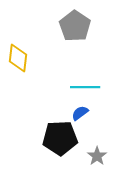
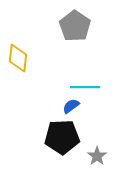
blue semicircle: moved 9 px left, 7 px up
black pentagon: moved 2 px right, 1 px up
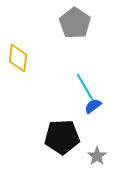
gray pentagon: moved 3 px up
cyan line: rotated 60 degrees clockwise
blue semicircle: moved 22 px right
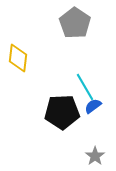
black pentagon: moved 25 px up
gray star: moved 2 px left
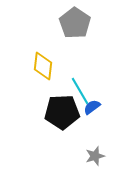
yellow diamond: moved 25 px right, 8 px down
cyan line: moved 5 px left, 4 px down
blue semicircle: moved 1 px left, 1 px down
gray star: rotated 18 degrees clockwise
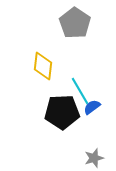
gray star: moved 1 px left, 2 px down
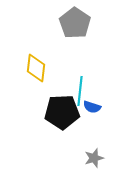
yellow diamond: moved 7 px left, 2 px down
cyan line: rotated 36 degrees clockwise
blue semicircle: rotated 126 degrees counterclockwise
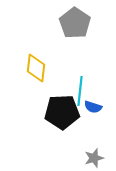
blue semicircle: moved 1 px right
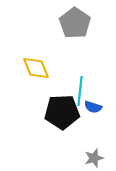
yellow diamond: rotated 28 degrees counterclockwise
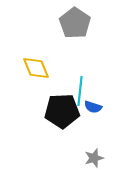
black pentagon: moved 1 px up
